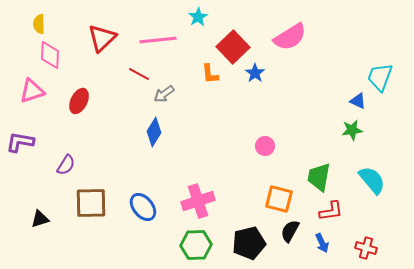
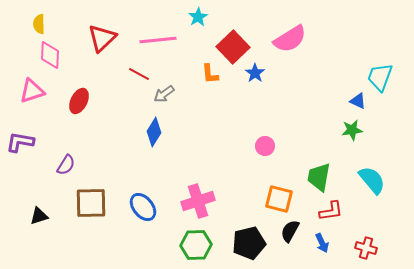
pink semicircle: moved 2 px down
black triangle: moved 1 px left, 3 px up
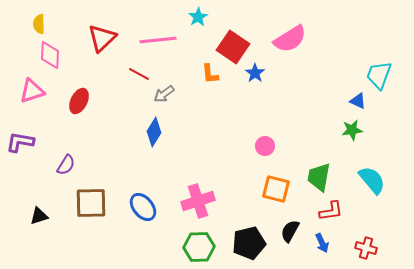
red square: rotated 12 degrees counterclockwise
cyan trapezoid: moved 1 px left, 2 px up
orange square: moved 3 px left, 10 px up
green hexagon: moved 3 px right, 2 px down
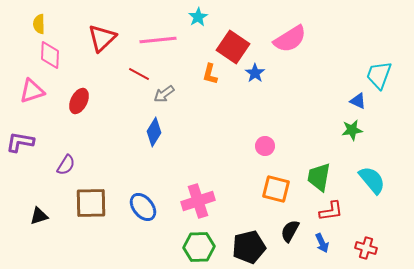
orange L-shape: rotated 20 degrees clockwise
black pentagon: moved 4 px down
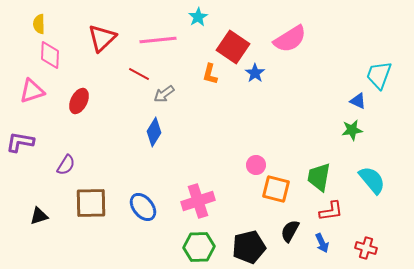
pink circle: moved 9 px left, 19 px down
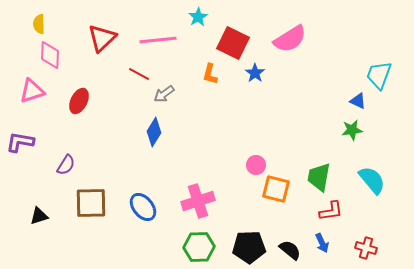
red square: moved 4 px up; rotated 8 degrees counterclockwise
black semicircle: moved 19 px down; rotated 100 degrees clockwise
black pentagon: rotated 12 degrees clockwise
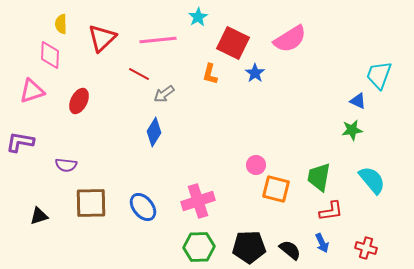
yellow semicircle: moved 22 px right
purple semicircle: rotated 65 degrees clockwise
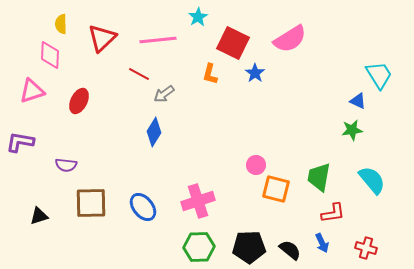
cyan trapezoid: rotated 128 degrees clockwise
red L-shape: moved 2 px right, 2 px down
